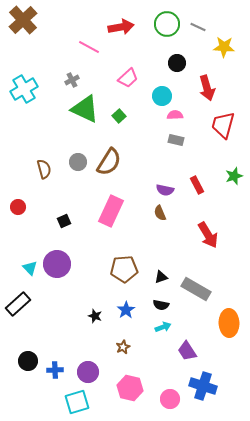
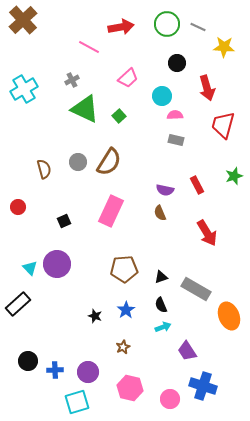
red arrow at (208, 235): moved 1 px left, 2 px up
black semicircle at (161, 305): rotated 56 degrees clockwise
orange ellipse at (229, 323): moved 7 px up; rotated 20 degrees counterclockwise
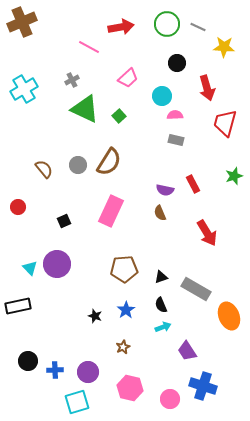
brown cross at (23, 20): moved 1 px left, 2 px down; rotated 20 degrees clockwise
red trapezoid at (223, 125): moved 2 px right, 2 px up
gray circle at (78, 162): moved 3 px down
brown semicircle at (44, 169): rotated 24 degrees counterclockwise
red rectangle at (197, 185): moved 4 px left, 1 px up
black rectangle at (18, 304): moved 2 px down; rotated 30 degrees clockwise
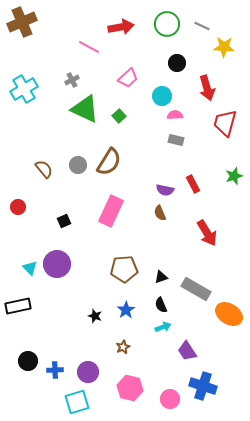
gray line at (198, 27): moved 4 px right, 1 px up
orange ellipse at (229, 316): moved 2 px up; rotated 36 degrees counterclockwise
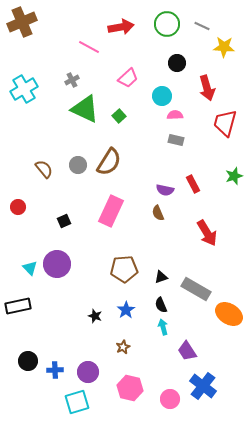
brown semicircle at (160, 213): moved 2 px left
cyan arrow at (163, 327): rotated 84 degrees counterclockwise
blue cross at (203, 386): rotated 20 degrees clockwise
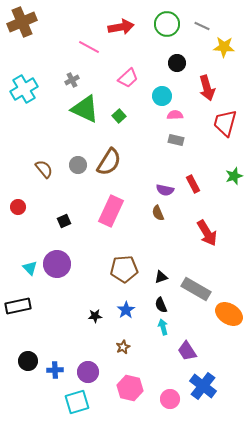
black star at (95, 316): rotated 24 degrees counterclockwise
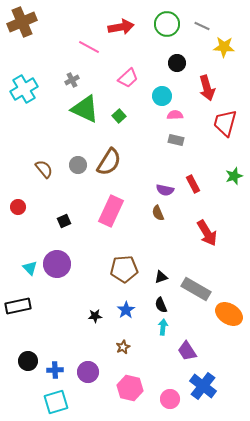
cyan arrow at (163, 327): rotated 21 degrees clockwise
cyan square at (77, 402): moved 21 px left
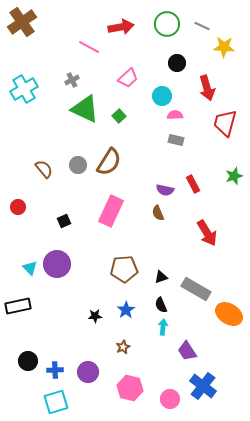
brown cross at (22, 22): rotated 12 degrees counterclockwise
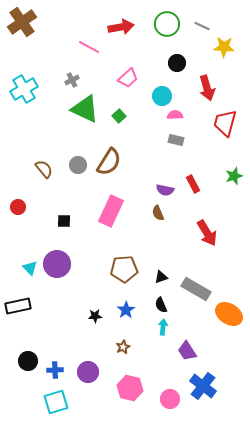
black square at (64, 221): rotated 24 degrees clockwise
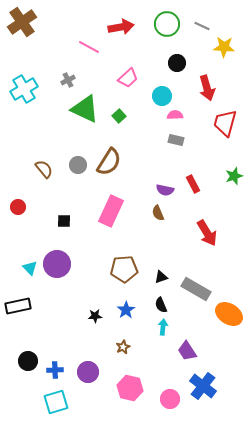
gray cross at (72, 80): moved 4 px left
